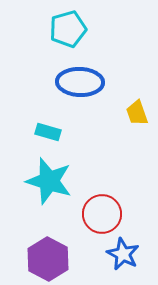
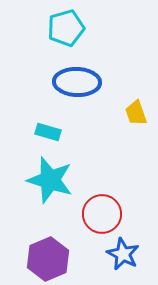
cyan pentagon: moved 2 px left, 1 px up
blue ellipse: moved 3 px left
yellow trapezoid: moved 1 px left
cyan star: moved 1 px right, 1 px up
purple hexagon: rotated 9 degrees clockwise
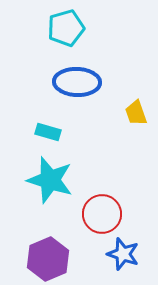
blue star: rotated 8 degrees counterclockwise
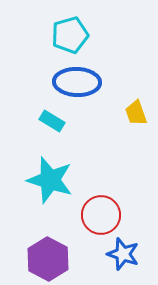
cyan pentagon: moved 4 px right, 7 px down
cyan rectangle: moved 4 px right, 11 px up; rotated 15 degrees clockwise
red circle: moved 1 px left, 1 px down
purple hexagon: rotated 9 degrees counterclockwise
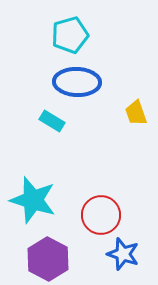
cyan star: moved 17 px left, 20 px down
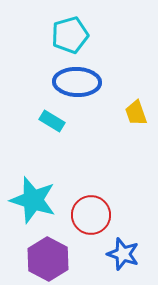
red circle: moved 10 px left
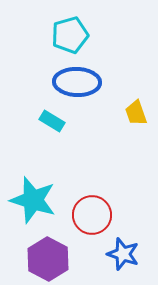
red circle: moved 1 px right
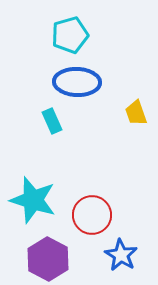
cyan rectangle: rotated 35 degrees clockwise
blue star: moved 2 px left, 1 px down; rotated 12 degrees clockwise
